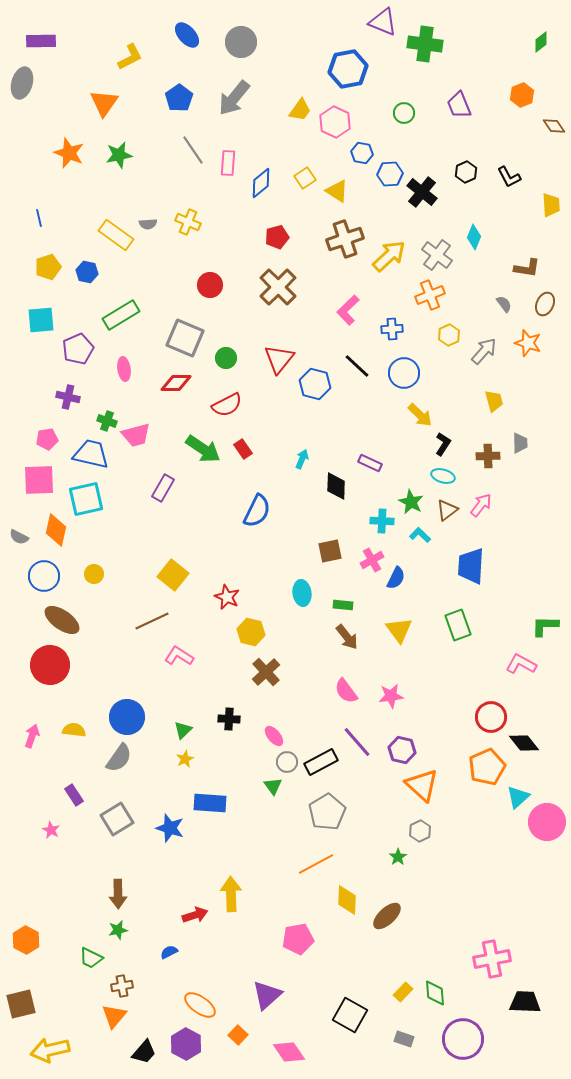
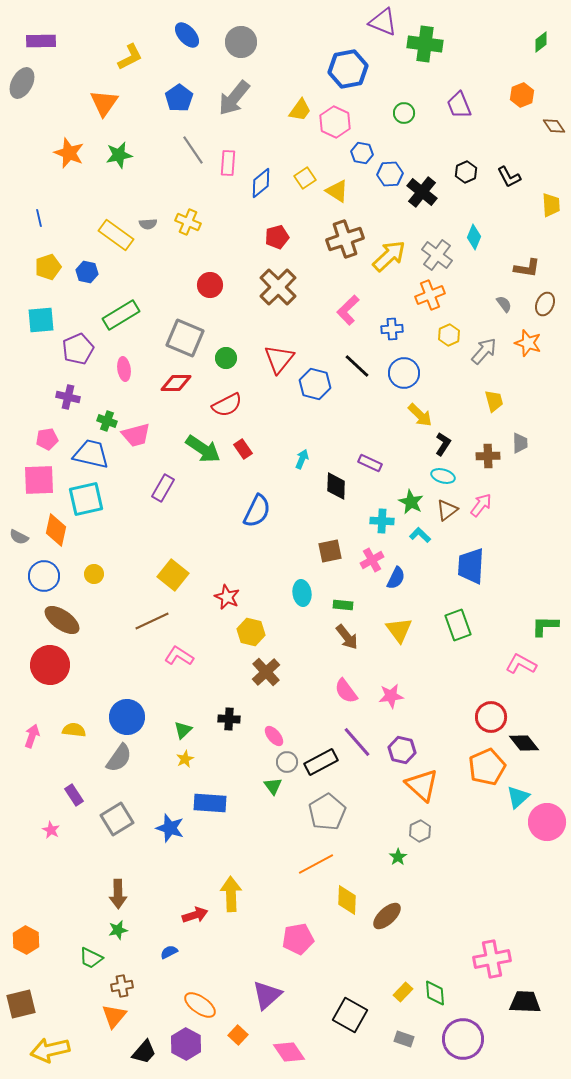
gray ellipse at (22, 83): rotated 12 degrees clockwise
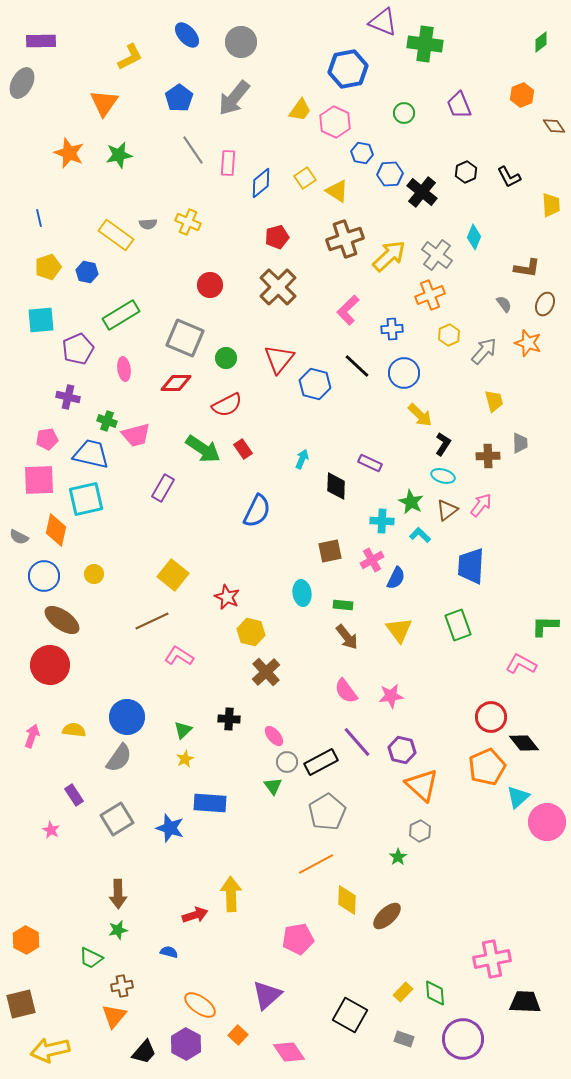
blue semicircle at (169, 952): rotated 42 degrees clockwise
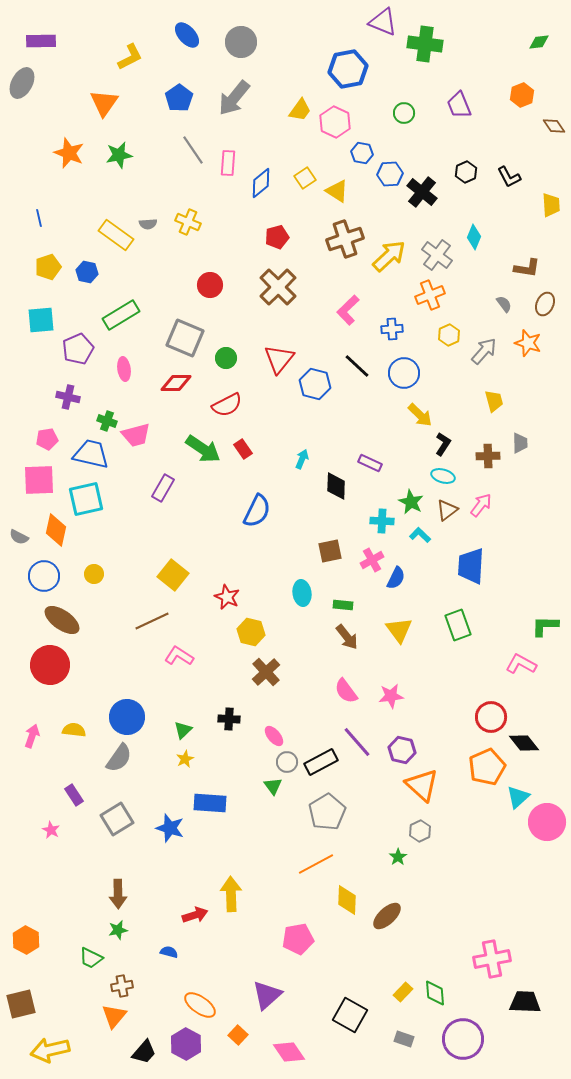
green diamond at (541, 42): moved 2 px left; rotated 30 degrees clockwise
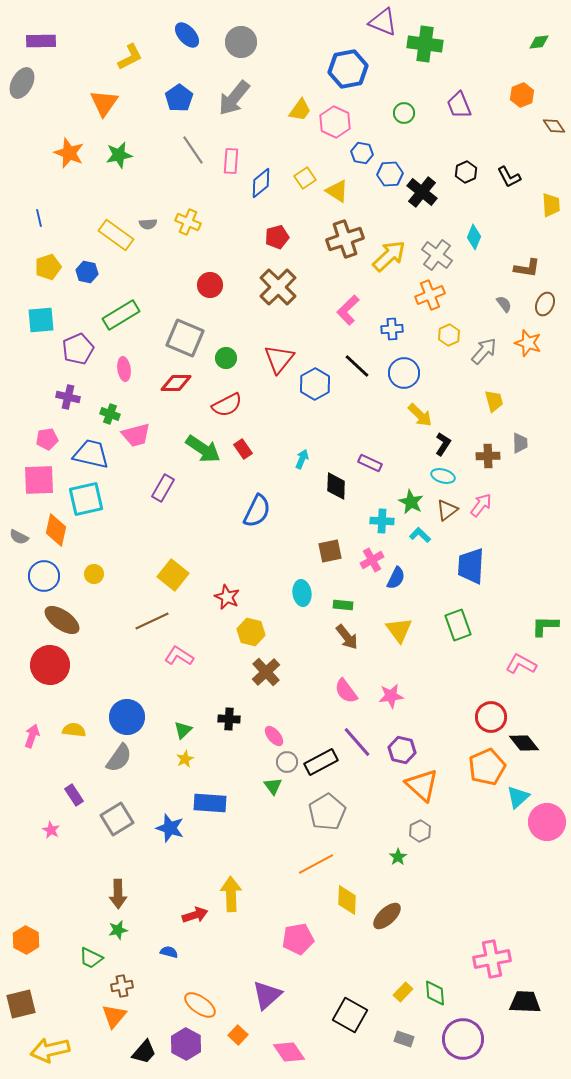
pink rectangle at (228, 163): moved 3 px right, 2 px up
blue hexagon at (315, 384): rotated 16 degrees clockwise
green cross at (107, 421): moved 3 px right, 7 px up
